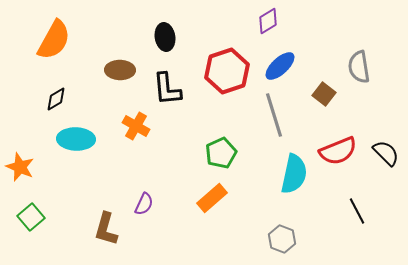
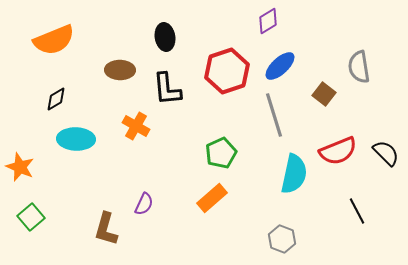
orange semicircle: rotated 39 degrees clockwise
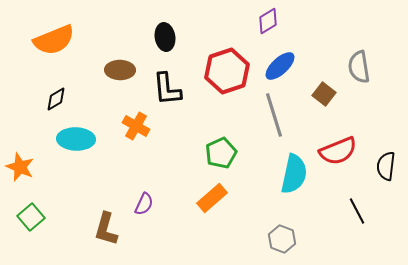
black semicircle: moved 13 px down; rotated 128 degrees counterclockwise
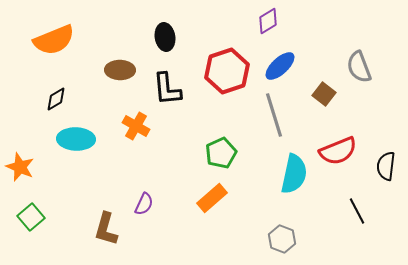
gray semicircle: rotated 12 degrees counterclockwise
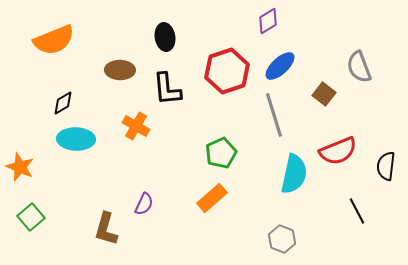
black diamond: moved 7 px right, 4 px down
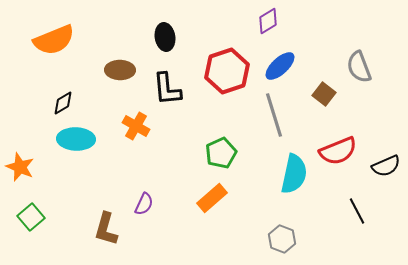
black semicircle: rotated 120 degrees counterclockwise
